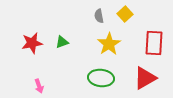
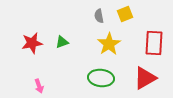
yellow square: rotated 21 degrees clockwise
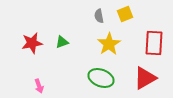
green ellipse: rotated 15 degrees clockwise
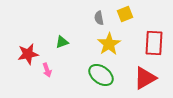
gray semicircle: moved 2 px down
red star: moved 4 px left, 11 px down
green ellipse: moved 3 px up; rotated 15 degrees clockwise
pink arrow: moved 8 px right, 16 px up
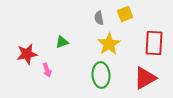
red star: moved 1 px left
green ellipse: rotated 50 degrees clockwise
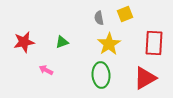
red star: moved 3 px left, 12 px up
pink arrow: moved 1 px left; rotated 136 degrees clockwise
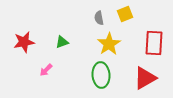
pink arrow: rotated 72 degrees counterclockwise
